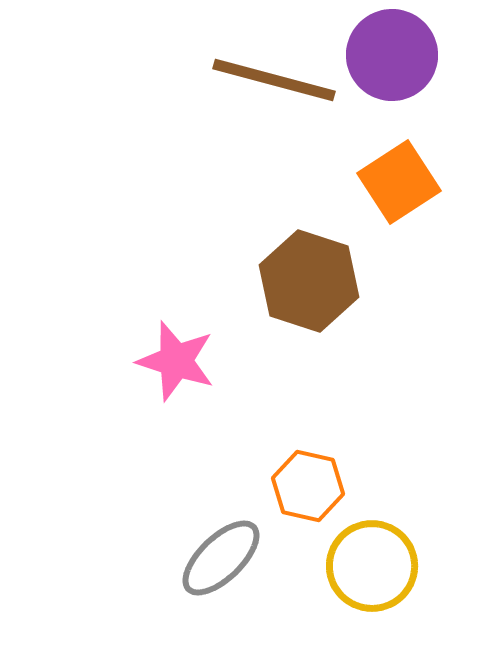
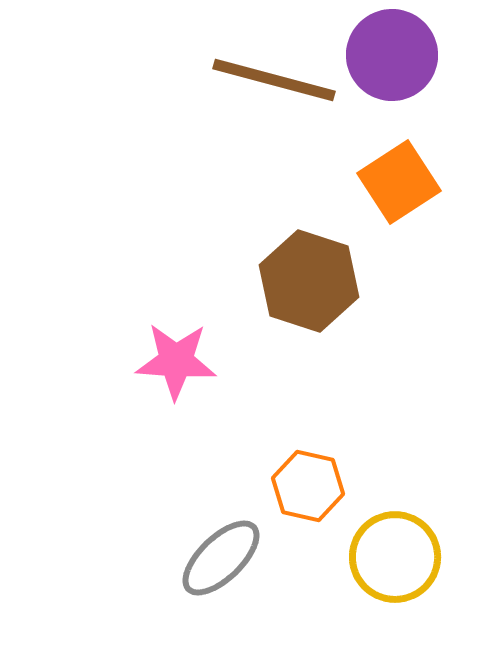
pink star: rotated 14 degrees counterclockwise
yellow circle: moved 23 px right, 9 px up
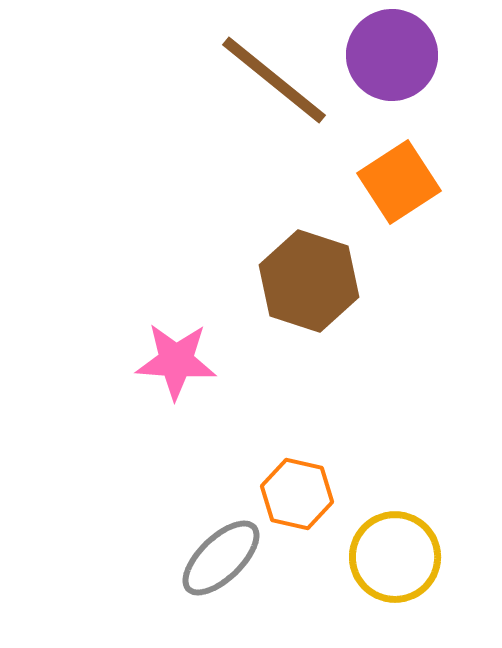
brown line: rotated 24 degrees clockwise
orange hexagon: moved 11 px left, 8 px down
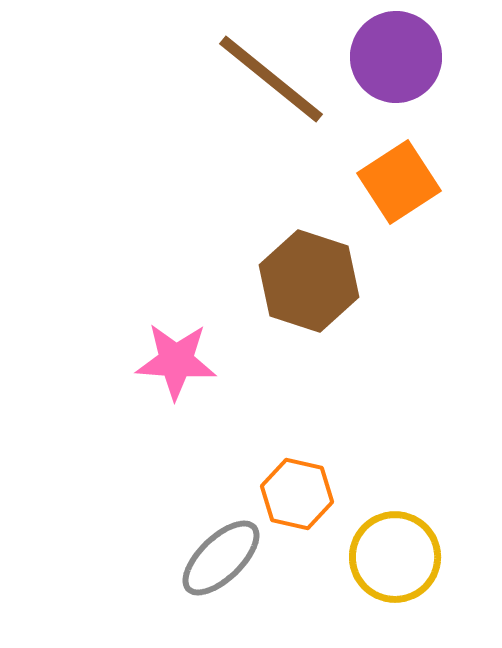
purple circle: moved 4 px right, 2 px down
brown line: moved 3 px left, 1 px up
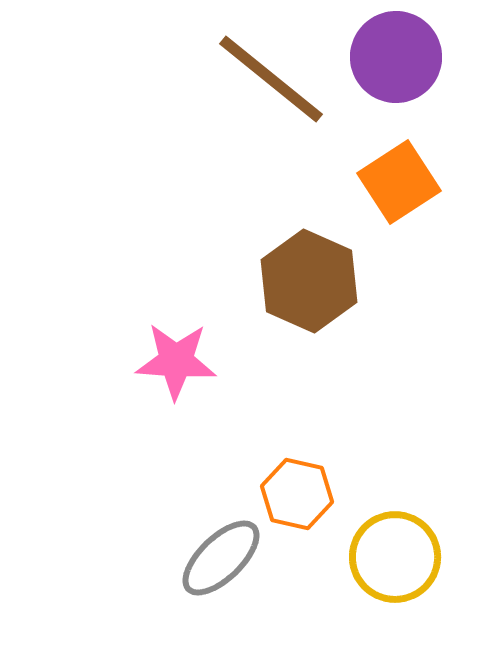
brown hexagon: rotated 6 degrees clockwise
